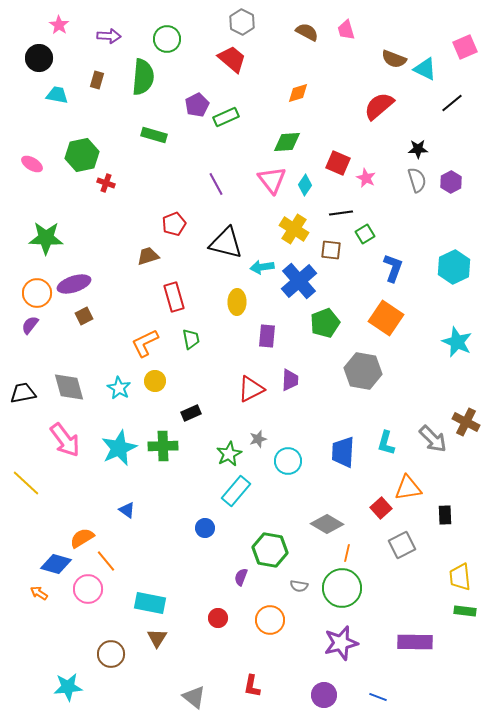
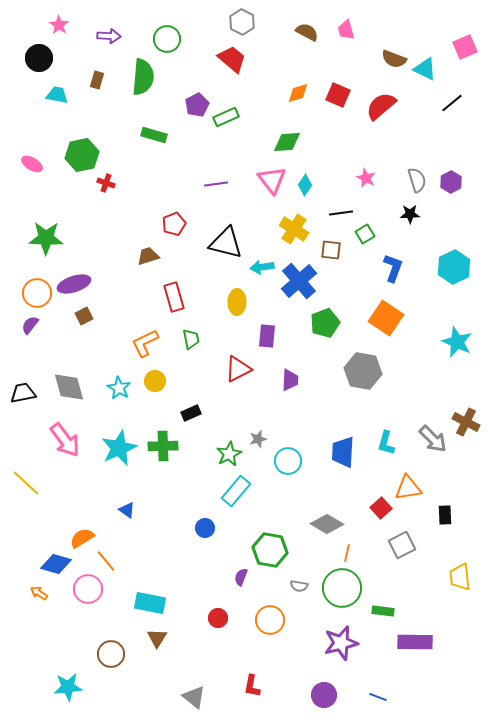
red semicircle at (379, 106): moved 2 px right
black star at (418, 149): moved 8 px left, 65 px down
red square at (338, 163): moved 68 px up
purple line at (216, 184): rotated 70 degrees counterclockwise
red triangle at (251, 389): moved 13 px left, 20 px up
green rectangle at (465, 611): moved 82 px left
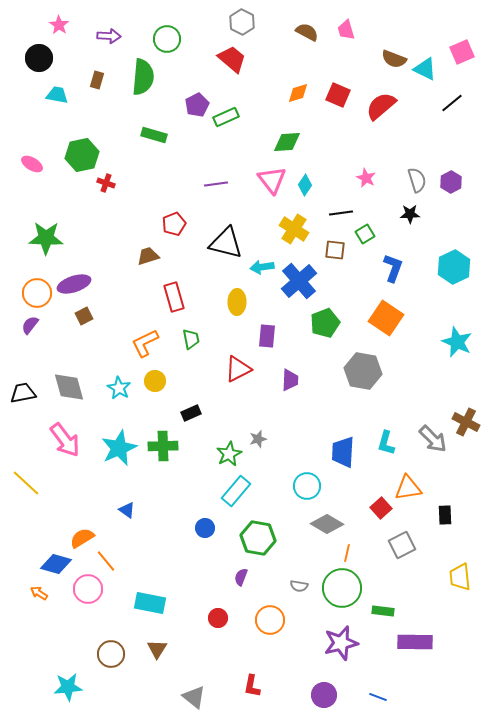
pink square at (465, 47): moved 3 px left, 5 px down
brown square at (331, 250): moved 4 px right
cyan circle at (288, 461): moved 19 px right, 25 px down
green hexagon at (270, 550): moved 12 px left, 12 px up
brown triangle at (157, 638): moved 11 px down
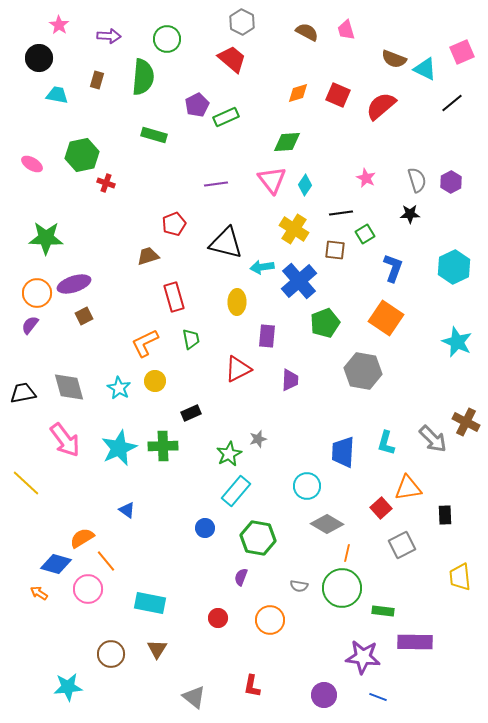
purple star at (341, 643): moved 22 px right, 14 px down; rotated 20 degrees clockwise
